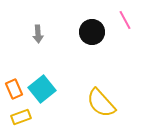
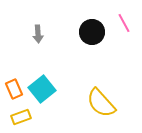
pink line: moved 1 px left, 3 px down
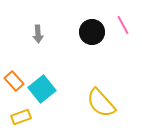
pink line: moved 1 px left, 2 px down
orange rectangle: moved 8 px up; rotated 18 degrees counterclockwise
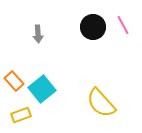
black circle: moved 1 px right, 5 px up
yellow rectangle: moved 2 px up
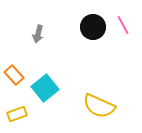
gray arrow: rotated 18 degrees clockwise
orange rectangle: moved 6 px up
cyan square: moved 3 px right, 1 px up
yellow semicircle: moved 2 px left, 3 px down; rotated 24 degrees counterclockwise
yellow rectangle: moved 4 px left, 1 px up
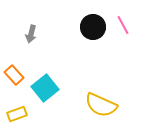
gray arrow: moved 7 px left
yellow semicircle: moved 2 px right, 1 px up
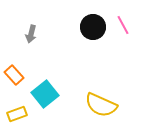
cyan square: moved 6 px down
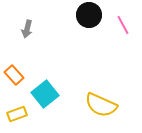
black circle: moved 4 px left, 12 px up
gray arrow: moved 4 px left, 5 px up
